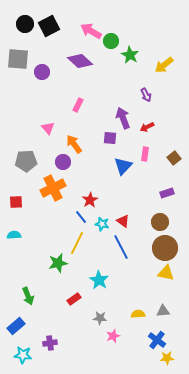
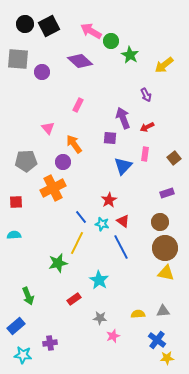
red star at (90, 200): moved 19 px right
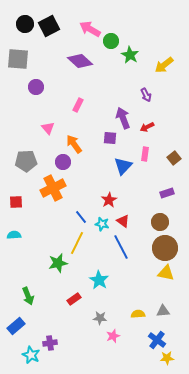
pink arrow at (91, 31): moved 1 px left, 2 px up
purple circle at (42, 72): moved 6 px left, 15 px down
cyan star at (23, 355): moved 8 px right; rotated 18 degrees clockwise
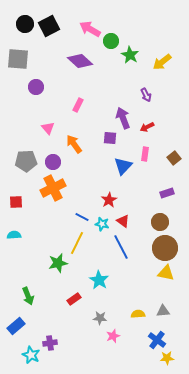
yellow arrow at (164, 65): moved 2 px left, 3 px up
purple circle at (63, 162): moved 10 px left
blue line at (81, 217): moved 1 px right; rotated 24 degrees counterclockwise
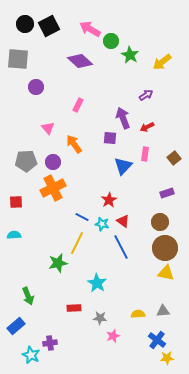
purple arrow at (146, 95): rotated 96 degrees counterclockwise
cyan star at (99, 280): moved 2 px left, 3 px down
red rectangle at (74, 299): moved 9 px down; rotated 32 degrees clockwise
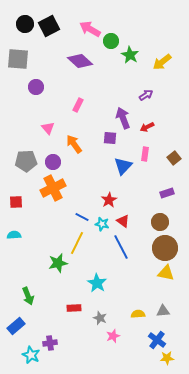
gray star at (100, 318): rotated 16 degrees clockwise
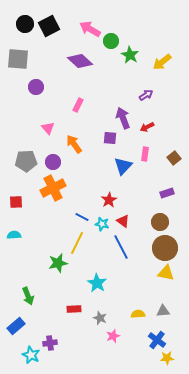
red rectangle at (74, 308): moved 1 px down
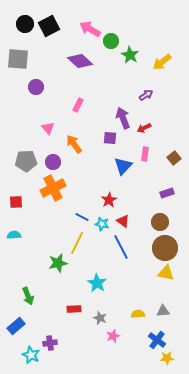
red arrow at (147, 127): moved 3 px left, 1 px down
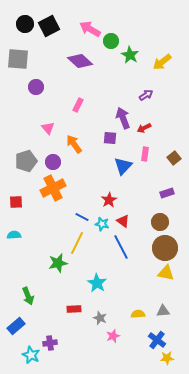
gray pentagon at (26, 161): rotated 15 degrees counterclockwise
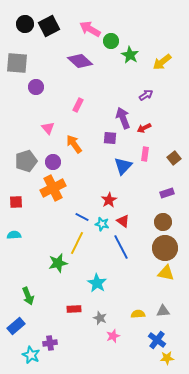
gray square at (18, 59): moved 1 px left, 4 px down
brown circle at (160, 222): moved 3 px right
